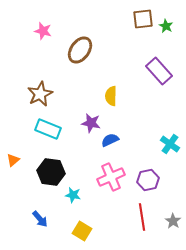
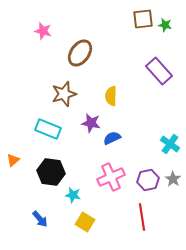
green star: moved 1 px left, 1 px up; rotated 16 degrees counterclockwise
brown ellipse: moved 3 px down
brown star: moved 24 px right; rotated 10 degrees clockwise
blue semicircle: moved 2 px right, 2 px up
gray star: moved 42 px up
yellow square: moved 3 px right, 9 px up
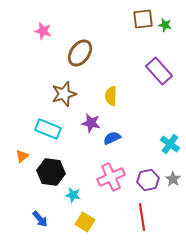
orange triangle: moved 9 px right, 4 px up
